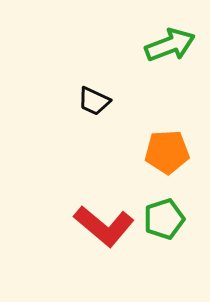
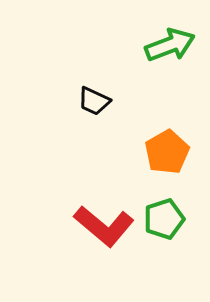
orange pentagon: rotated 27 degrees counterclockwise
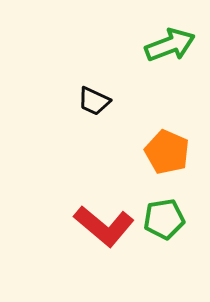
orange pentagon: rotated 18 degrees counterclockwise
green pentagon: rotated 9 degrees clockwise
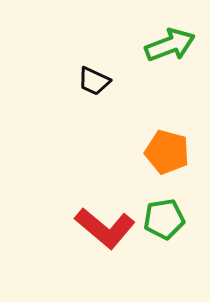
black trapezoid: moved 20 px up
orange pentagon: rotated 9 degrees counterclockwise
red L-shape: moved 1 px right, 2 px down
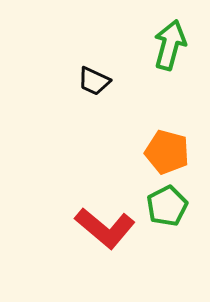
green arrow: rotated 54 degrees counterclockwise
green pentagon: moved 3 px right, 13 px up; rotated 18 degrees counterclockwise
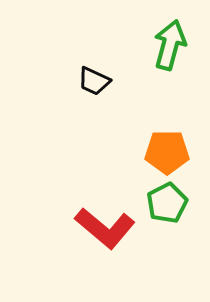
orange pentagon: rotated 15 degrees counterclockwise
green pentagon: moved 3 px up
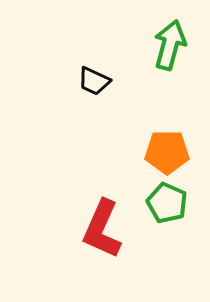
green pentagon: rotated 21 degrees counterclockwise
red L-shape: moved 3 px left, 1 px down; rotated 74 degrees clockwise
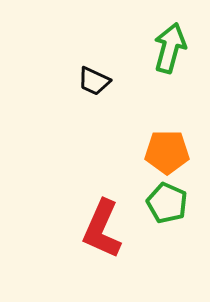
green arrow: moved 3 px down
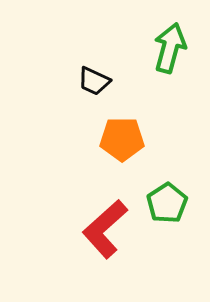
orange pentagon: moved 45 px left, 13 px up
green pentagon: rotated 15 degrees clockwise
red L-shape: moved 3 px right; rotated 24 degrees clockwise
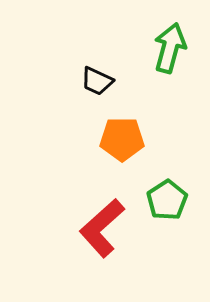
black trapezoid: moved 3 px right
green pentagon: moved 3 px up
red L-shape: moved 3 px left, 1 px up
